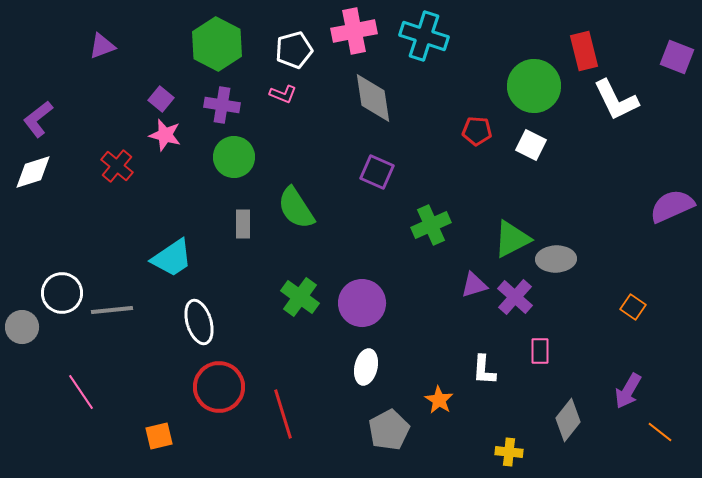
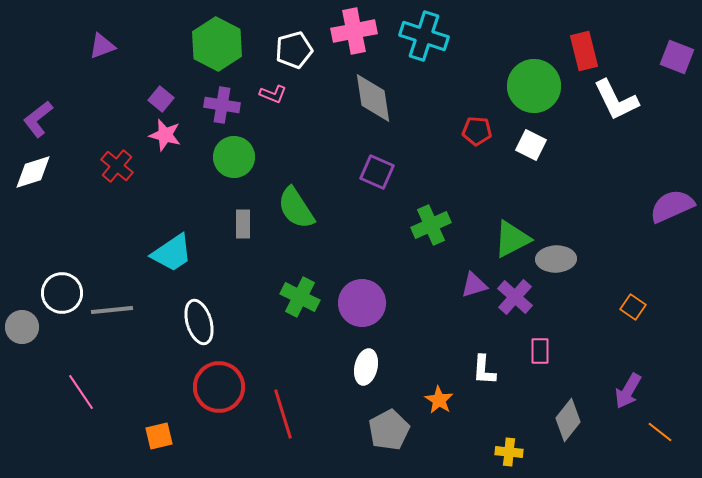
pink L-shape at (283, 94): moved 10 px left
cyan trapezoid at (172, 258): moved 5 px up
green cross at (300, 297): rotated 9 degrees counterclockwise
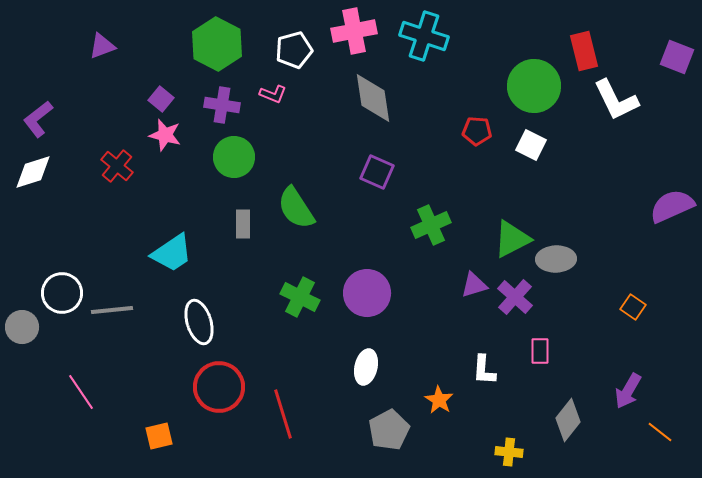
purple circle at (362, 303): moved 5 px right, 10 px up
